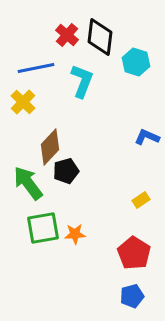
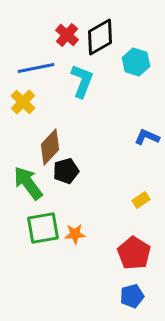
black diamond: rotated 54 degrees clockwise
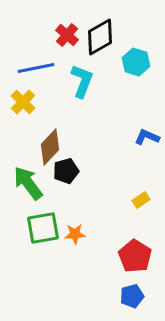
red pentagon: moved 1 px right, 3 px down
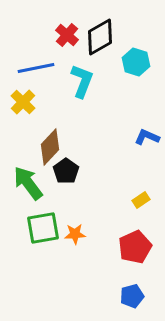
black pentagon: rotated 20 degrees counterclockwise
red pentagon: moved 9 px up; rotated 16 degrees clockwise
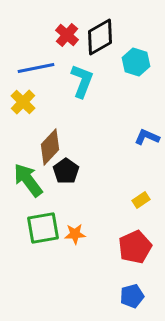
green arrow: moved 3 px up
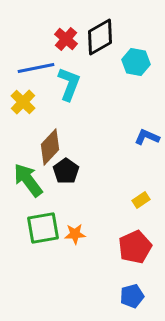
red cross: moved 1 px left, 4 px down
cyan hexagon: rotated 8 degrees counterclockwise
cyan L-shape: moved 13 px left, 3 px down
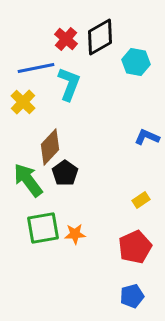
black pentagon: moved 1 px left, 2 px down
